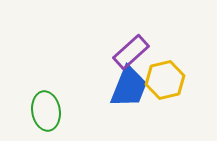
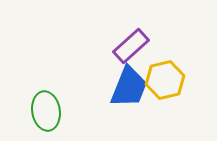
purple rectangle: moved 6 px up
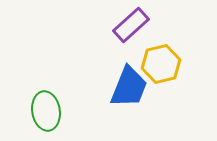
purple rectangle: moved 21 px up
yellow hexagon: moved 4 px left, 16 px up
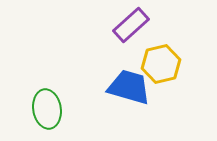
blue trapezoid: rotated 96 degrees counterclockwise
green ellipse: moved 1 px right, 2 px up
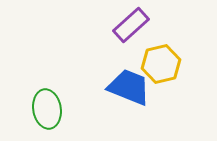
blue trapezoid: rotated 6 degrees clockwise
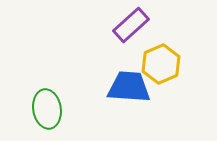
yellow hexagon: rotated 9 degrees counterclockwise
blue trapezoid: rotated 18 degrees counterclockwise
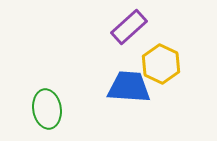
purple rectangle: moved 2 px left, 2 px down
yellow hexagon: rotated 12 degrees counterclockwise
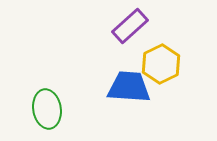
purple rectangle: moved 1 px right, 1 px up
yellow hexagon: rotated 9 degrees clockwise
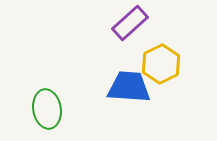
purple rectangle: moved 3 px up
